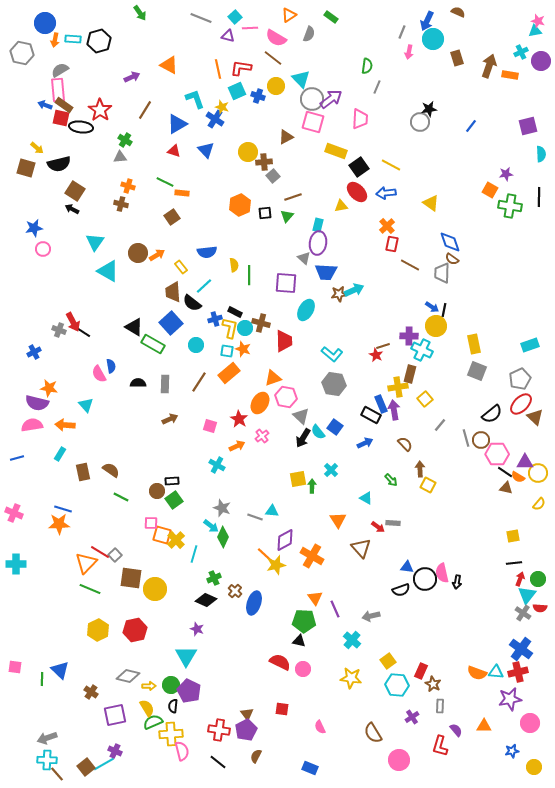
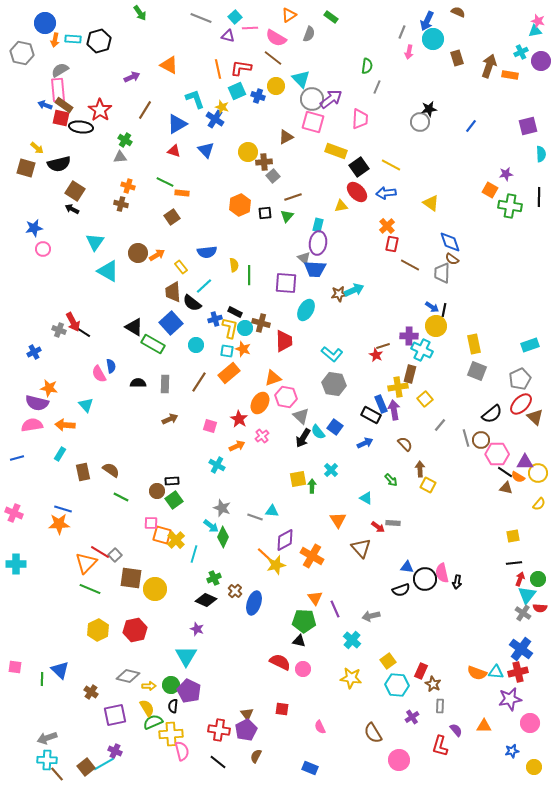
blue trapezoid at (326, 272): moved 11 px left, 3 px up
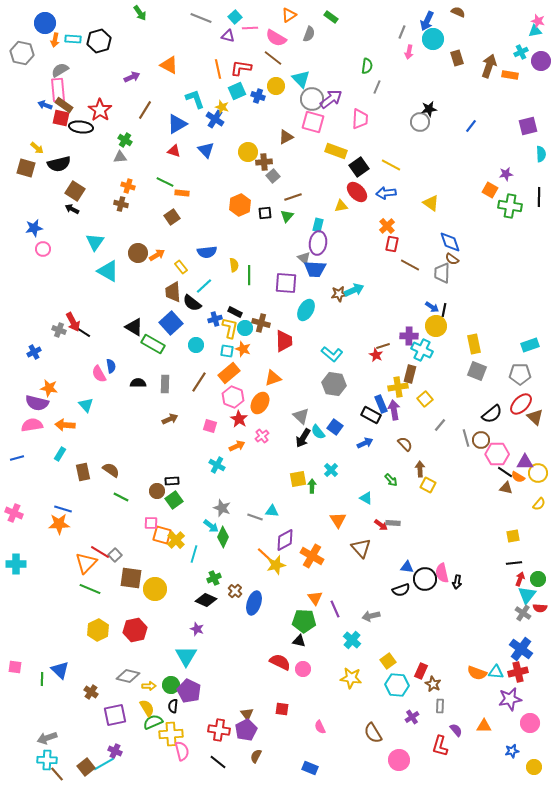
gray pentagon at (520, 379): moved 5 px up; rotated 25 degrees clockwise
pink hexagon at (286, 397): moved 53 px left; rotated 10 degrees clockwise
red arrow at (378, 527): moved 3 px right, 2 px up
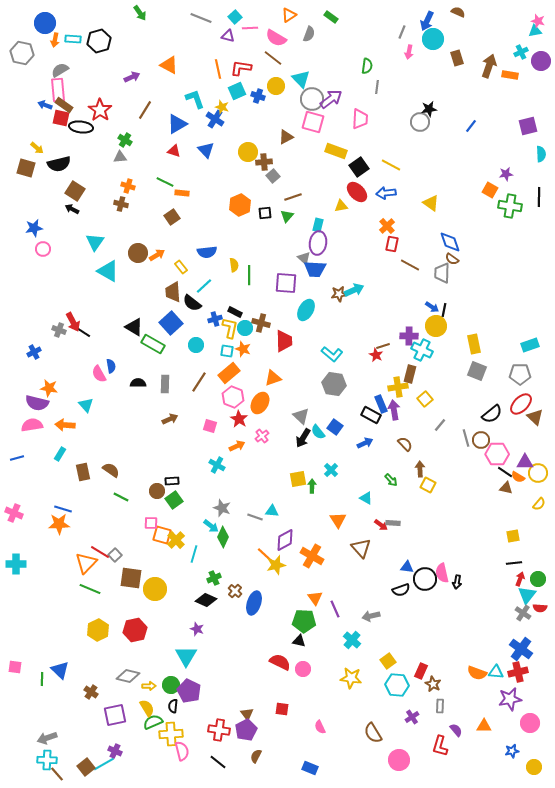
gray line at (377, 87): rotated 16 degrees counterclockwise
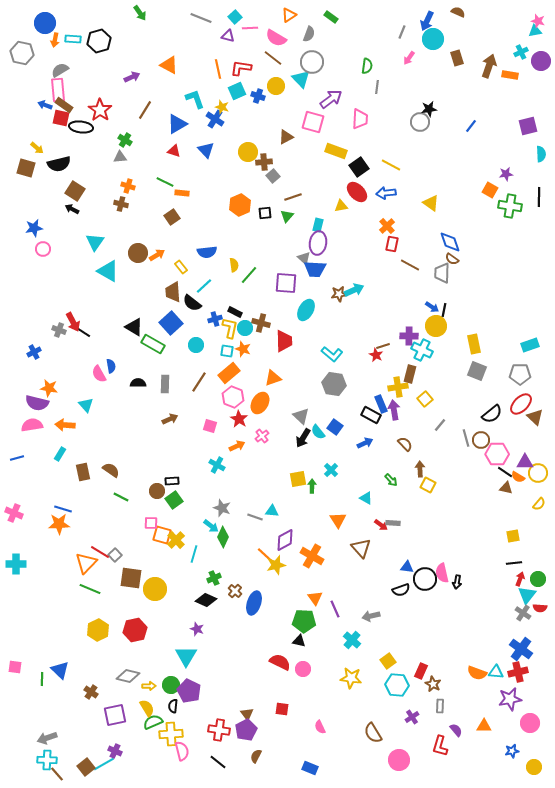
pink arrow at (409, 52): moved 6 px down; rotated 24 degrees clockwise
gray circle at (312, 99): moved 37 px up
green line at (249, 275): rotated 42 degrees clockwise
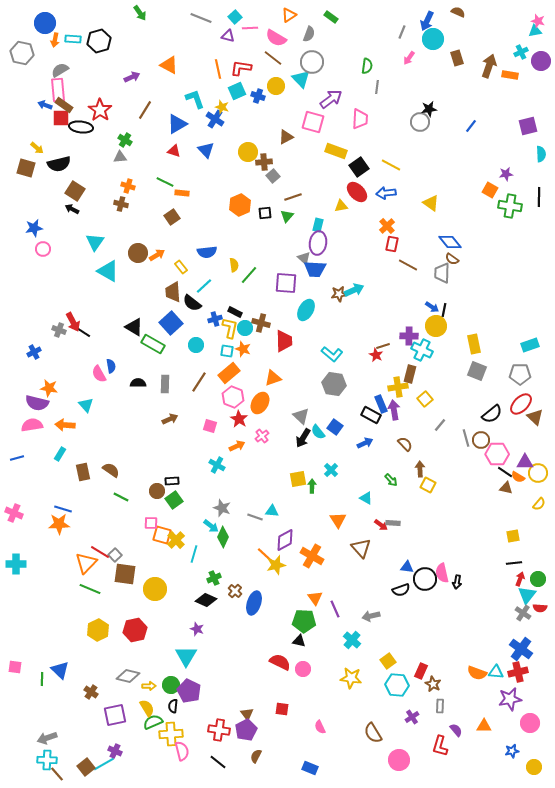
red square at (61, 118): rotated 12 degrees counterclockwise
blue diamond at (450, 242): rotated 20 degrees counterclockwise
brown line at (410, 265): moved 2 px left
brown square at (131, 578): moved 6 px left, 4 px up
